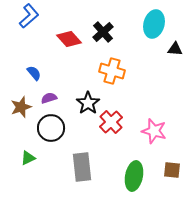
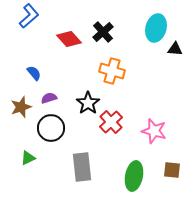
cyan ellipse: moved 2 px right, 4 px down
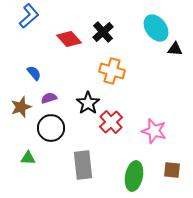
cyan ellipse: rotated 52 degrees counterclockwise
green triangle: rotated 28 degrees clockwise
gray rectangle: moved 1 px right, 2 px up
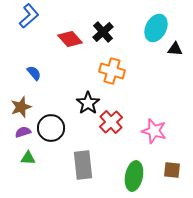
cyan ellipse: rotated 64 degrees clockwise
red diamond: moved 1 px right
purple semicircle: moved 26 px left, 34 px down
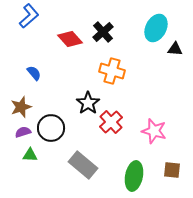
green triangle: moved 2 px right, 3 px up
gray rectangle: rotated 44 degrees counterclockwise
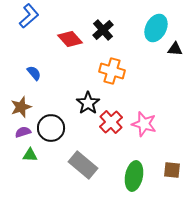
black cross: moved 2 px up
pink star: moved 10 px left, 7 px up
